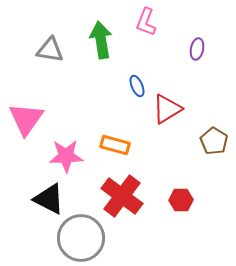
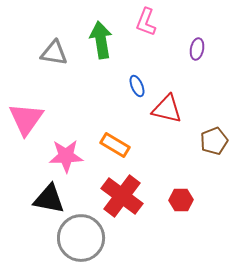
gray triangle: moved 4 px right, 3 px down
red triangle: rotated 44 degrees clockwise
brown pentagon: rotated 20 degrees clockwise
orange rectangle: rotated 16 degrees clockwise
black triangle: rotated 16 degrees counterclockwise
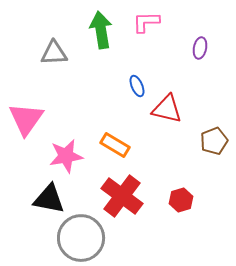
pink L-shape: rotated 68 degrees clockwise
green arrow: moved 10 px up
purple ellipse: moved 3 px right, 1 px up
gray triangle: rotated 12 degrees counterclockwise
pink star: rotated 8 degrees counterclockwise
red hexagon: rotated 15 degrees counterclockwise
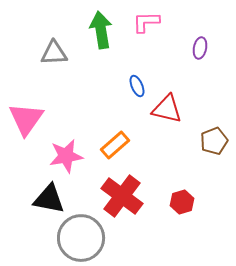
orange rectangle: rotated 72 degrees counterclockwise
red hexagon: moved 1 px right, 2 px down
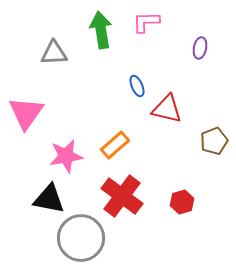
pink triangle: moved 6 px up
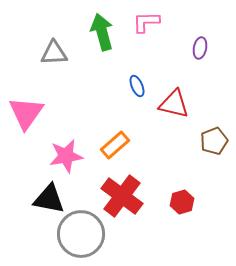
green arrow: moved 1 px right, 2 px down; rotated 6 degrees counterclockwise
red triangle: moved 7 px right, 5 px up
gray circle: moved 4 px up
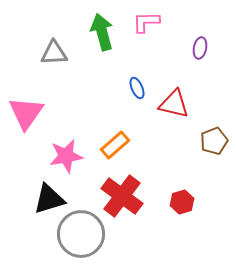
blue ellipse: moved 2 px down
black triangle: rotated 28 degrees counterclockwise
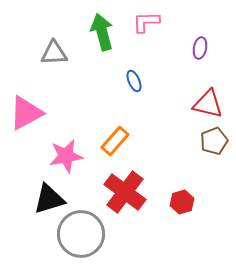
blue ellipse: moved 3 px left, 7 px up
red triangle: moved 34 px right
pink triangle: rotated 27 degrees clockwise
orange rectangle: moved 4 px up; rotated 8 degrees counterclockwise
red cross: moved 3 px right, 4 px up
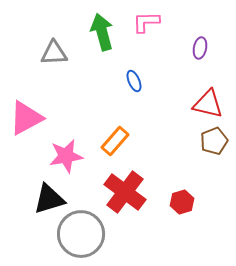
pink triangle: moved 5 px down
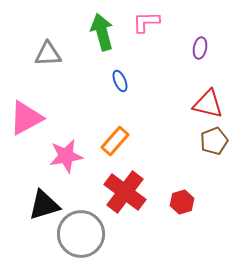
gray triangle: moved 6 px left, 1 px down
blue ellipse: moved 14 px left
black triangle: moved 5 px left, 6 px down
